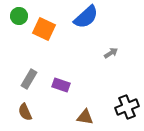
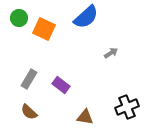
green circle: moved 2 px down
purple rectangle: rotated 18 degrees clockwise
brown semicircle: moved 4 px right; rotated 24 degrees counterclockwise
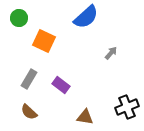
orange square: moved 12 px down
gray arrow: rotated 16 degrees counterclockwise
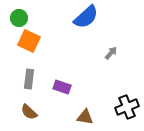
orange square: moved 15 px left
gray rectangle: rotated 24 degrees counterclockwise
purple rectangle: moved 1 px right, 2 px down; rotated 18 degrees counterclockwise
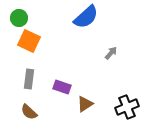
brown triangle: moved 13 px up; rotated 42 degrees counterclockwise
